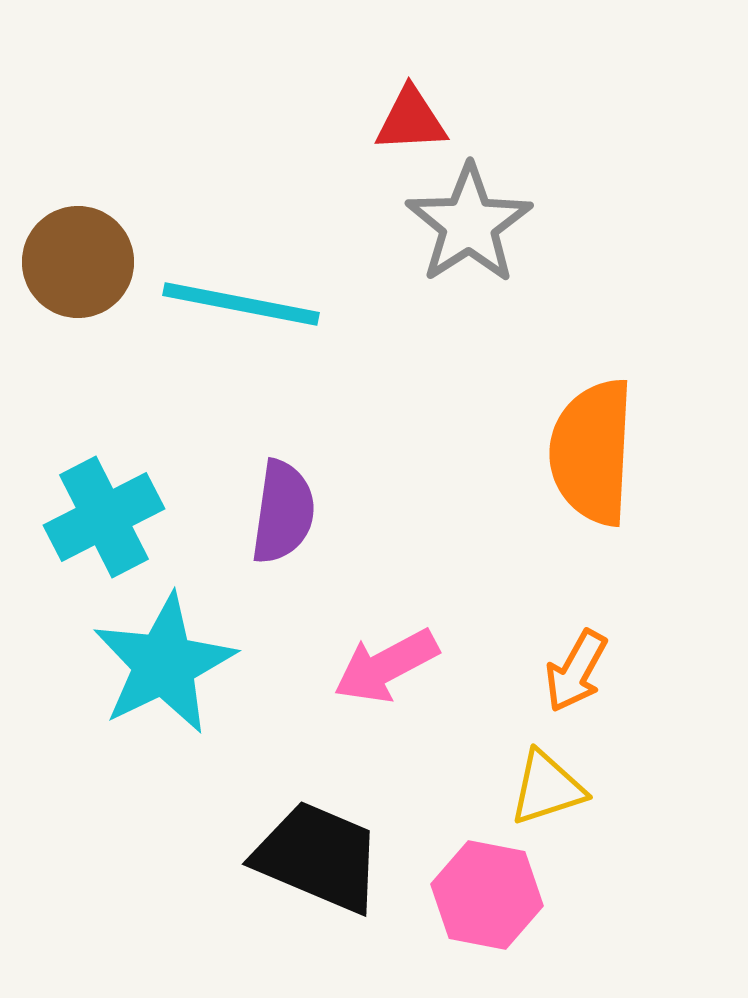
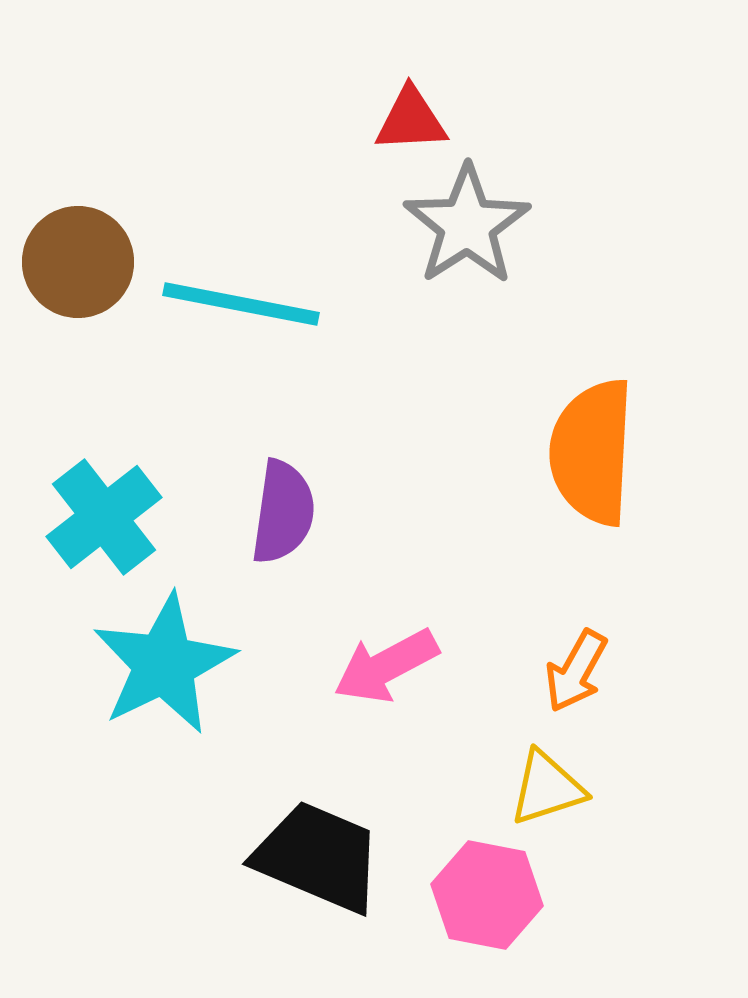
gray star: moved 2 px left, 1 px down
cyan cross: rotated 11 degrees counterclockwise
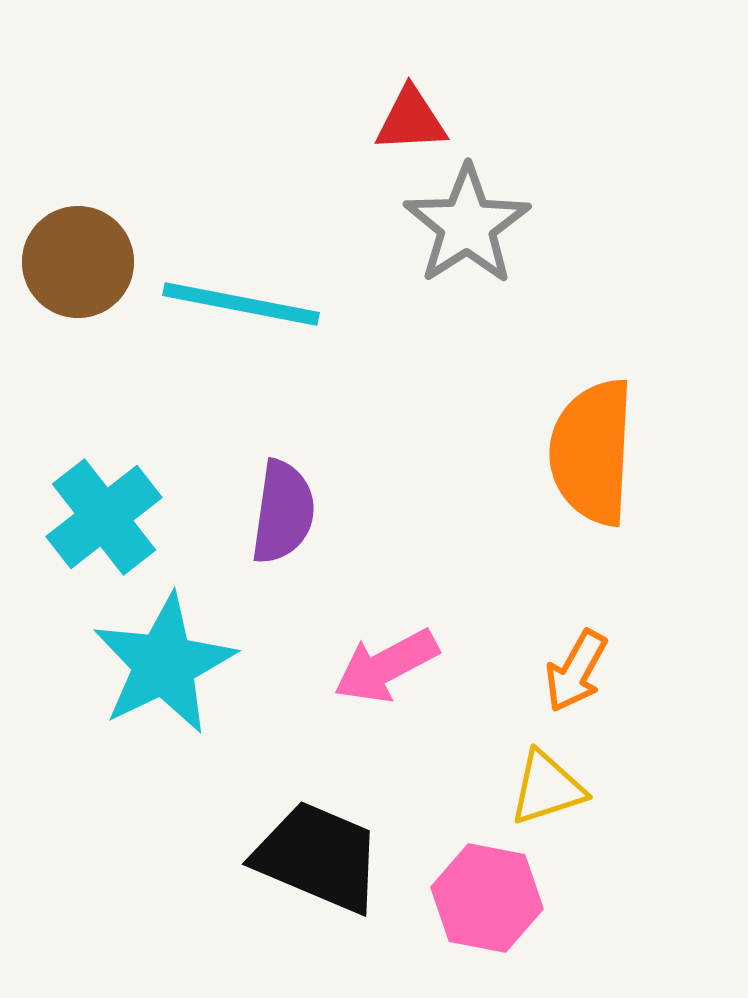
pink hexagon: moved 3 px down
